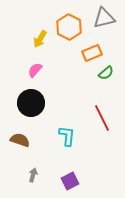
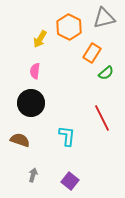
orange rectangle: rotated 36 degrees counterclockwise
pink semicircle: moved 1 px down; rotated 35 degrees counterclockwise
purple square: rotated 24 degrees counterclockwise
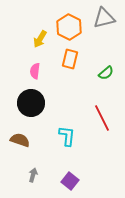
orange rectangle: moved 22 px left, 6 px down; rotated 18 degrees counterclockwise
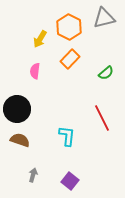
orange rectangle: rotated 30 degrees clockwise
black circle: moved 14 px left, 6 px down
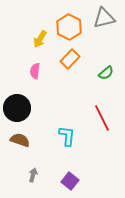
black circle: moved 1 px up
